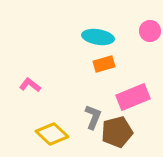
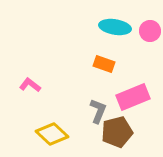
cyan ellipse: moved 17 px right, 10 px up
orange rectangle: rotated 35 degrees clockwise
gray L-shape: moved 5 px right, 6 px up
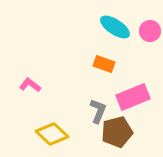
cyan ellipse: rotated 24 degrees clockwise
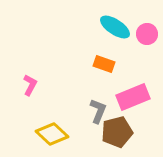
pink circle: moved 3 px left, 3 px down
pink L-shape: rotated 80 degrees clockwise
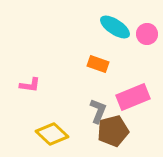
orange rectangle: moved 6 px left
pink L-shape: rotated 70 degrees clockwise
brown pentagon: moved 4 px left, 1 px up
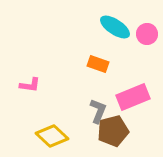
yellow diamond: moved 2 px down
